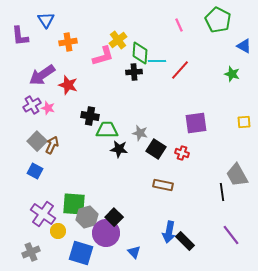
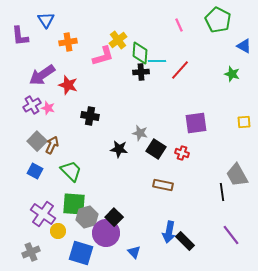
black cross at (134, 72): moved 7 px right
green trapezoid at (107, 130): moved 36 px left, 41 px down; rotated 45 degrees clockwise
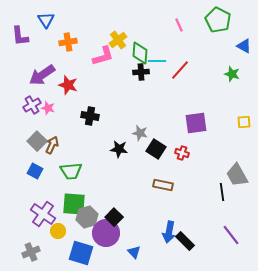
green trapezoid at (71, 171): rotated 130 degrees clockwise
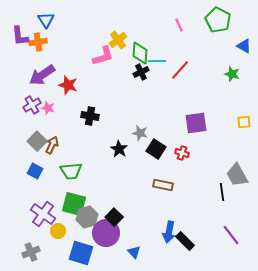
orange cross at (68, 42): moved 30 px left
black cross at (141, 72): rotated 21 degrees counterclockwise
black star at (119, 149): rotated 24 degrees clockwise
green square at (74, 204): rotated 10 degrees clockwise
